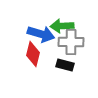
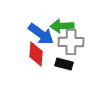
blue arrow: rotated 20 degrees clockwise
red diamond: moved 3 px right; rotated 10 degrees counterclockwise
black rectangle: moved 1 px left, 1 px up
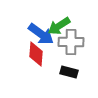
green arrow: moved 3 px left; rotated 30 degrees counterclockwise
black rectangle: moved 5 px right, 8 px down
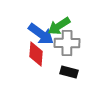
gray cross: moved 4 px left, 1 px down
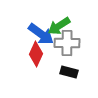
red diamond: rotated 20 degrees clockwise
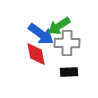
red diamond: rotated 35 degrees counterclockwise
black rectangle: rotated 18 degrees counterclockwise
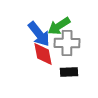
blue arrow: moved 2 px left; rotated 16 degrees clockwise
red diamond: moved 7 px right
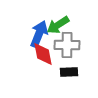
green arrow: moved 1 px left, 1 px up
blue arrow: rotated 120 degrees counterclockwise
gray cross: moved 2 px down
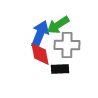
blue arrow: moved 1 px right
red diamond: moved 3 px left
black rectangle: moved 9 px left, 3 px up
